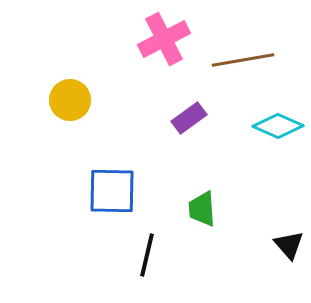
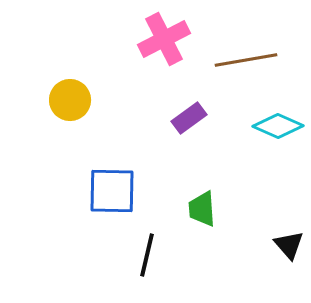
brown line: moved 3 px right
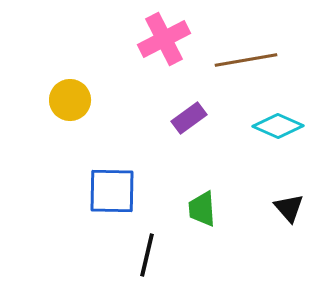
black triangle: moved 37 px up
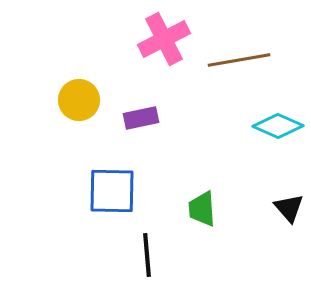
brown line: moved 7 px left
yellow circle: moved 9 px right
purple rectangle: moved 48 px left; rotated 24 degrees clockwise
black line: rotated 18 degrees counterclockwise
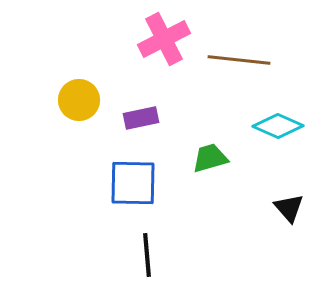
brown line: rotated 16 degrees clockwise
blue square: moved 21 px right, 8 px up
green trapezoid: moved 8 px right, 51 px up; rotated 78 degrees clockwise
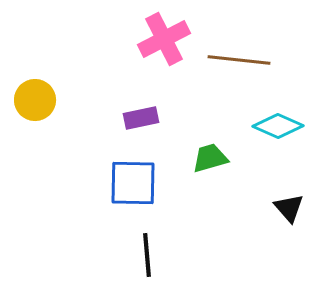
yellow circle: moved 44 px left
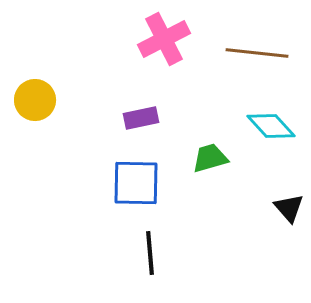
brown line: moved 18 px right, 7 px up
cyan diamond: moved 7 px left; rotated 24 degrees clockwise
blue square: moved 3 px right
black line: moved 3 px right, 2 px up
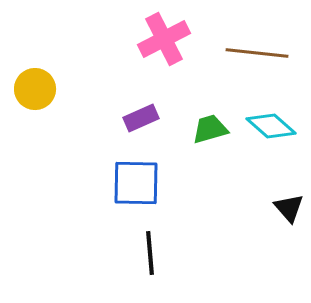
yellow circle: moved 11 px up
purple rectangle: rotated 12 degrees counterclockwise
cyan diamond: rotated 6 degrees counterclockwise
green trapezoid: moved 29 px up
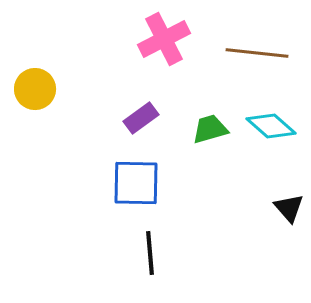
purple rectangle: rotated 12 degrees counterclockwise
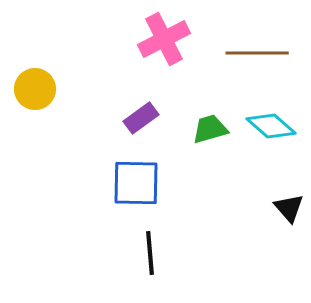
brown line: rotated 6 degrees counterclockwise
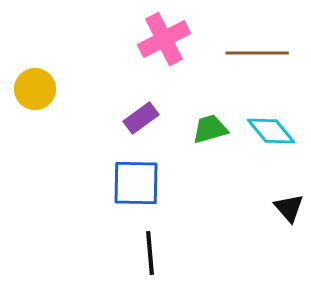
cyan diamond: moved 5 px down; rotated 9 degrees clockwise
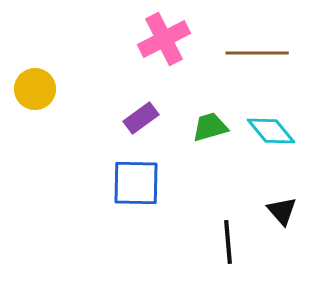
green trapezoid: moved 2 px up
black triangle: moved 7 px left, 3 px down
black line: moved 78 px right, 11 px up
